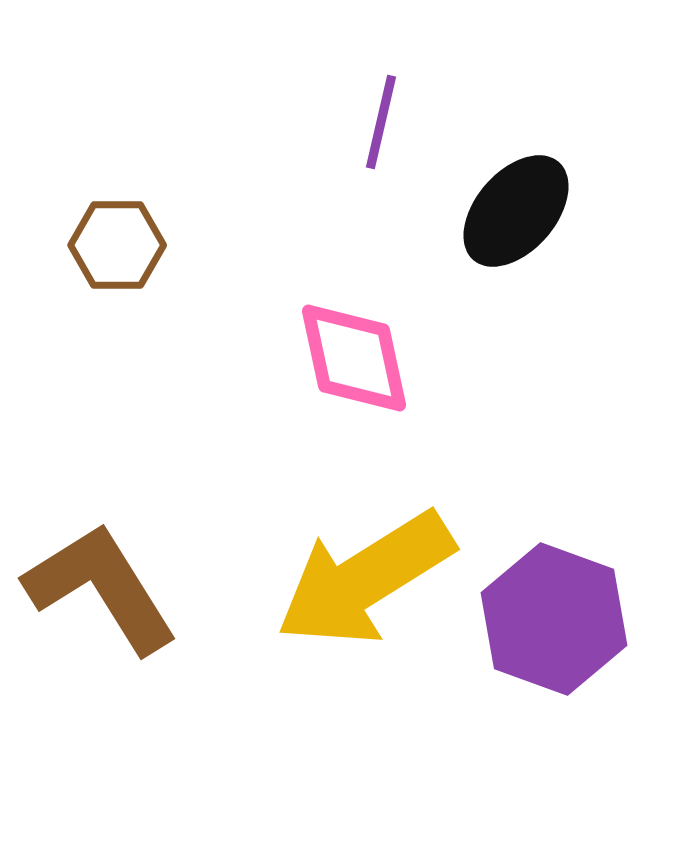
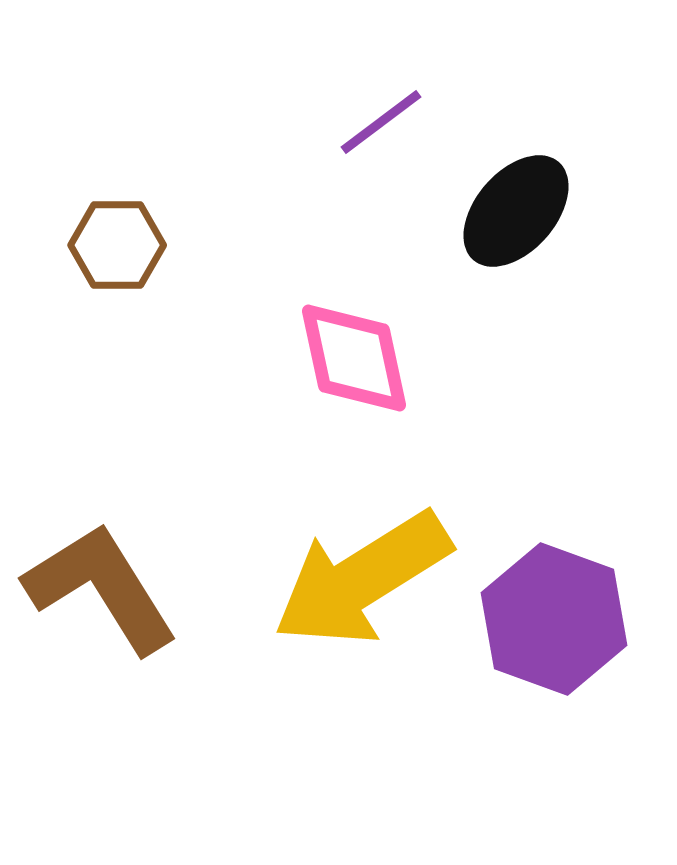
purple line: rotated 40 degrees clockwise
yellow arrow: moved 3 px left
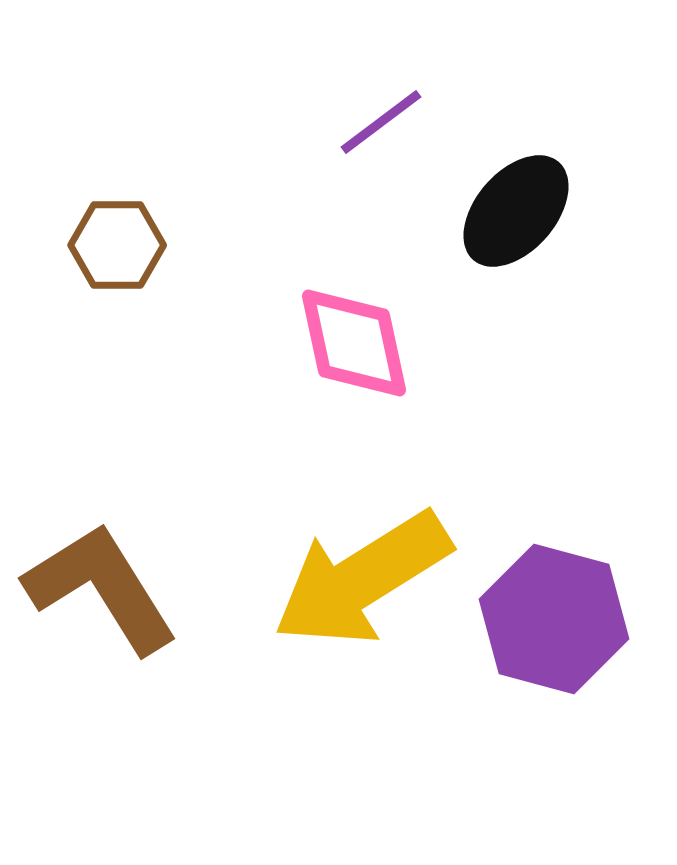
pink diamond: moved 15 px up
purple hexagon: rotated 5 degrees counterclockwise
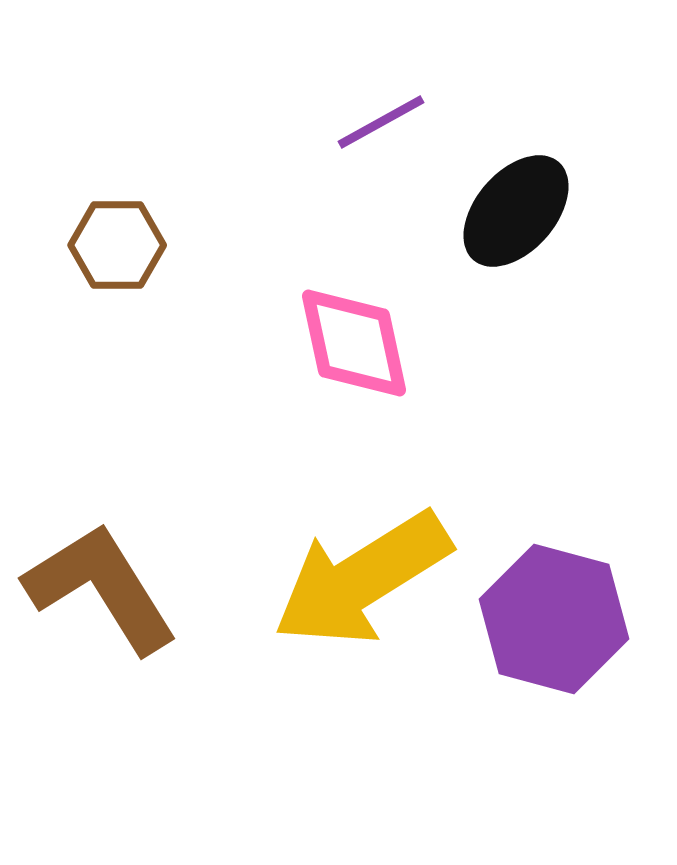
purple line: rotated 8 degrees clockwise
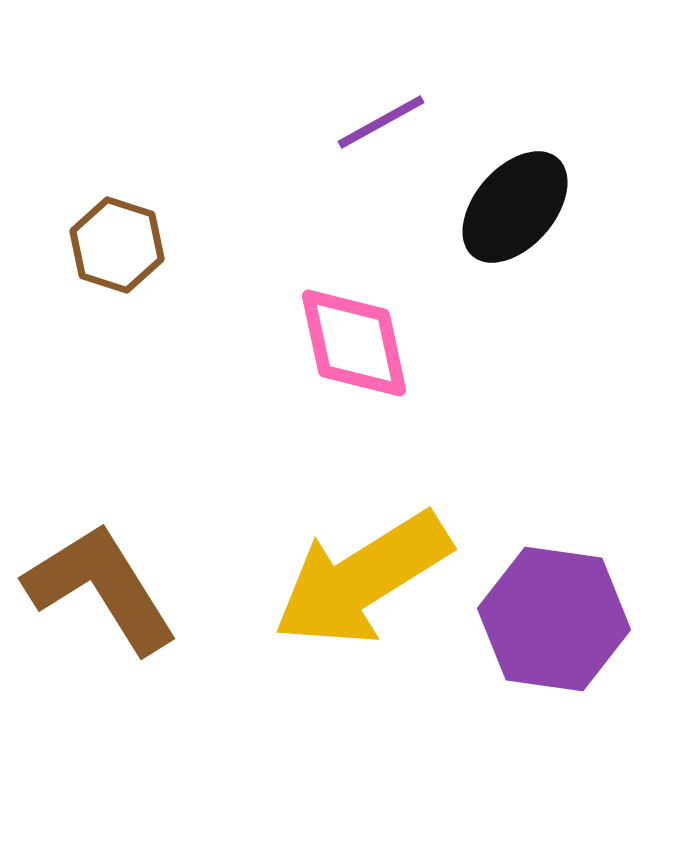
black ellipse: moved 1 px left, 4 px up
brown hexagon: rotated 18 degrees clockwise
purple hexagon: rotated 7 degrees counterclockwise
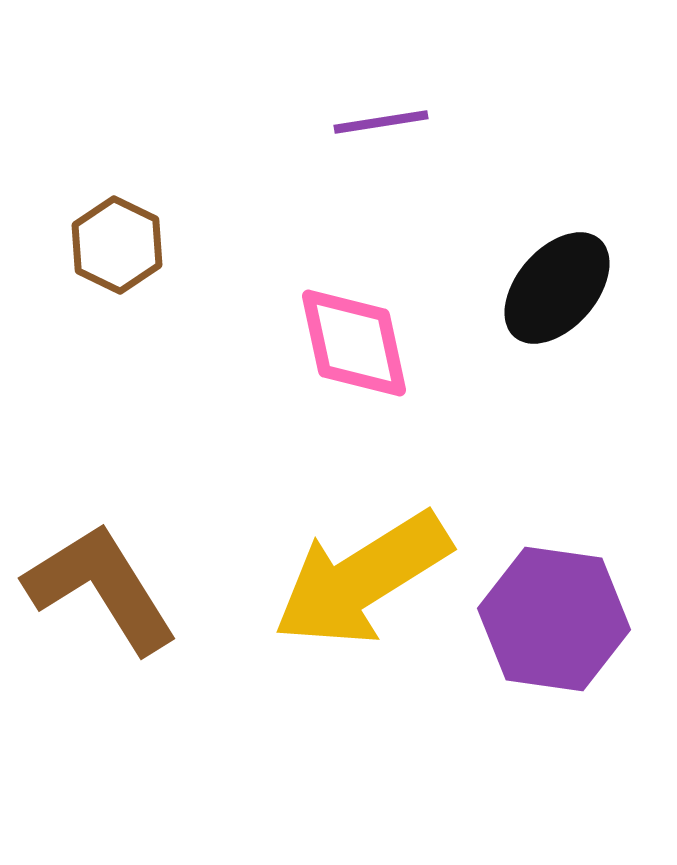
purple line: rotated 20 degrees clockwise
black ellipse: moved 42 px right, 81 px down
brown hexagon: rotated 8 degrees clockwise
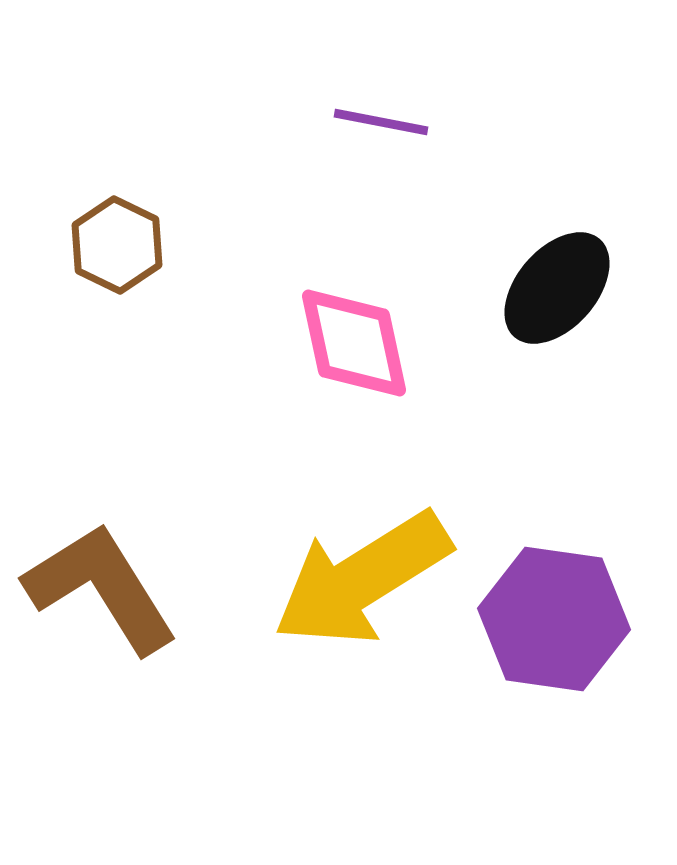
purple line: rotated 20 degrees clockwise
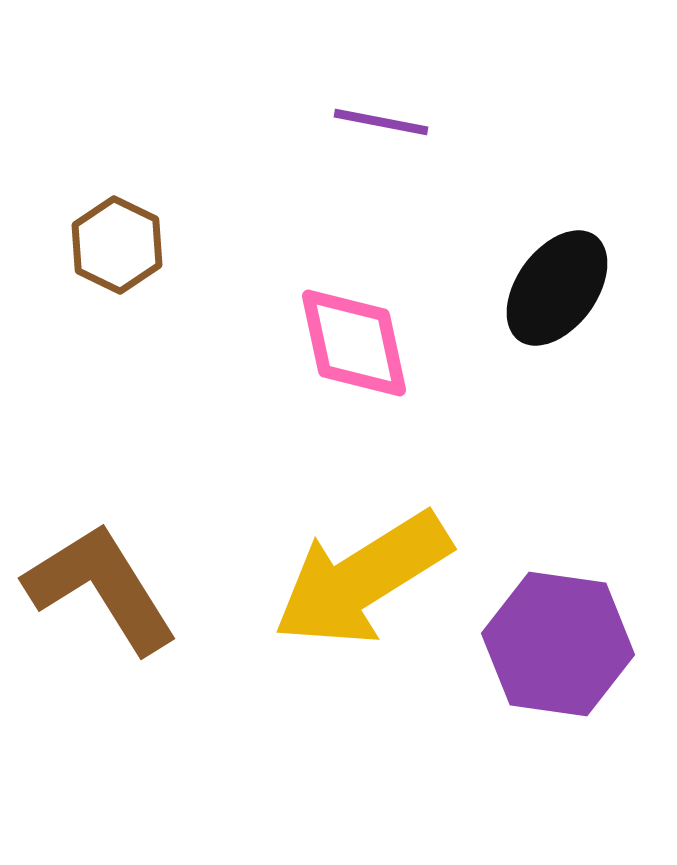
black ellipse: rotated 5 degrees counterclockwise
purple hexagon: moved 4 px right, 25 px down
